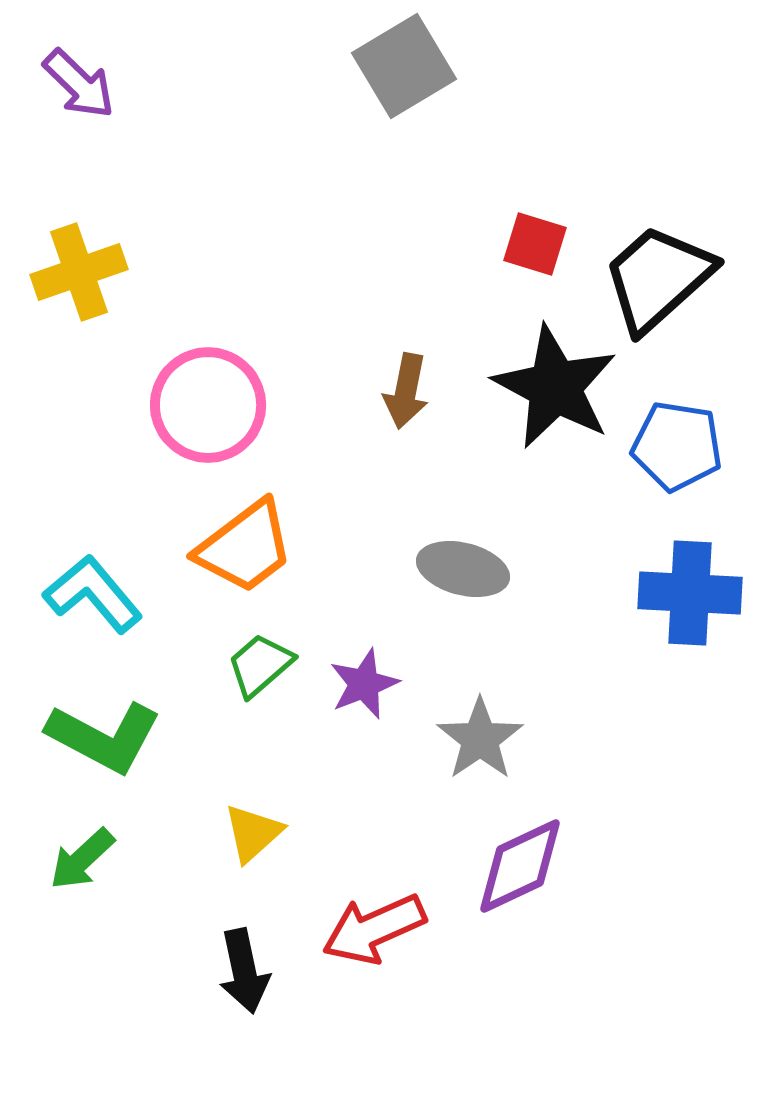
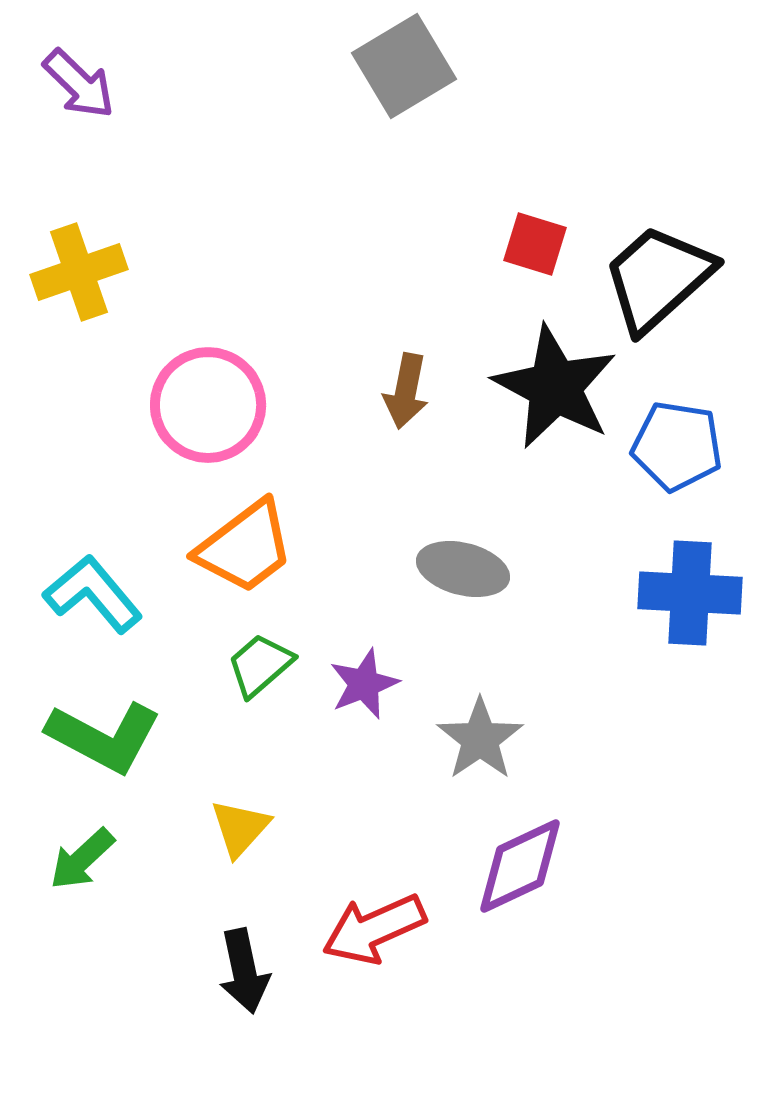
yellow triangle: moved 13 px left, 5 px up; rotated 6 degrees counterclockwise
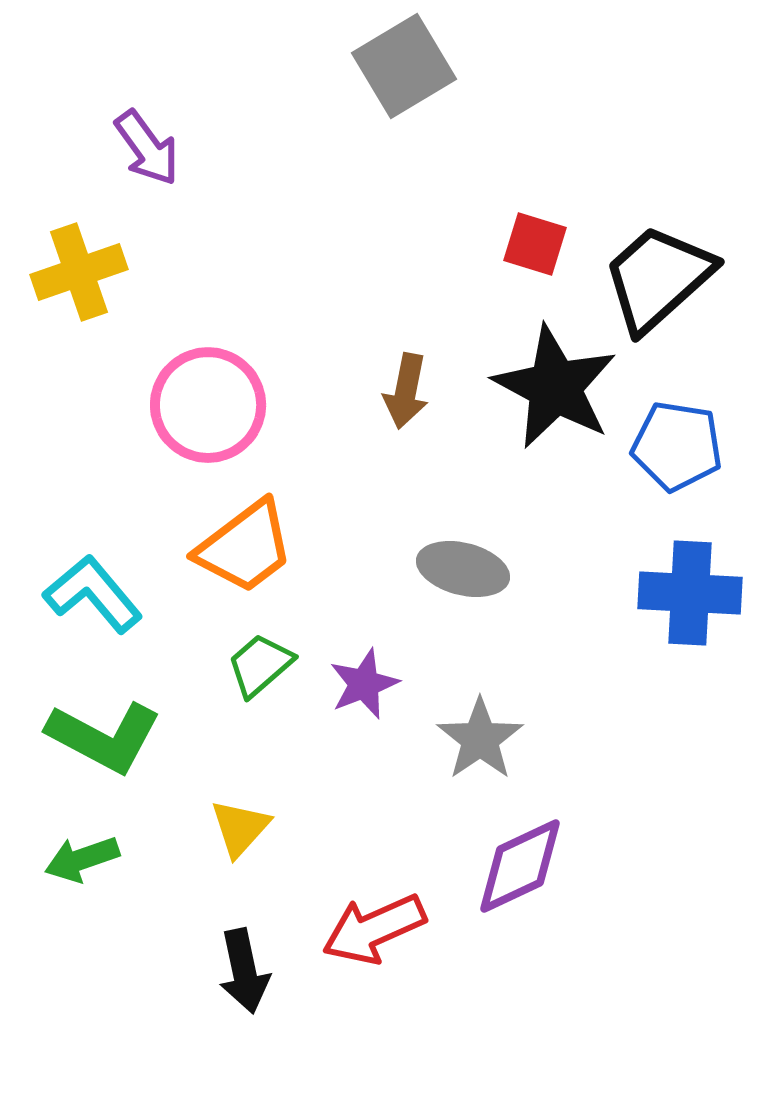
purple arrow: moved 68 px right, 64 px down; rotated 10 degrees clockwise
green arrow: rotated 24 degrees clockwise
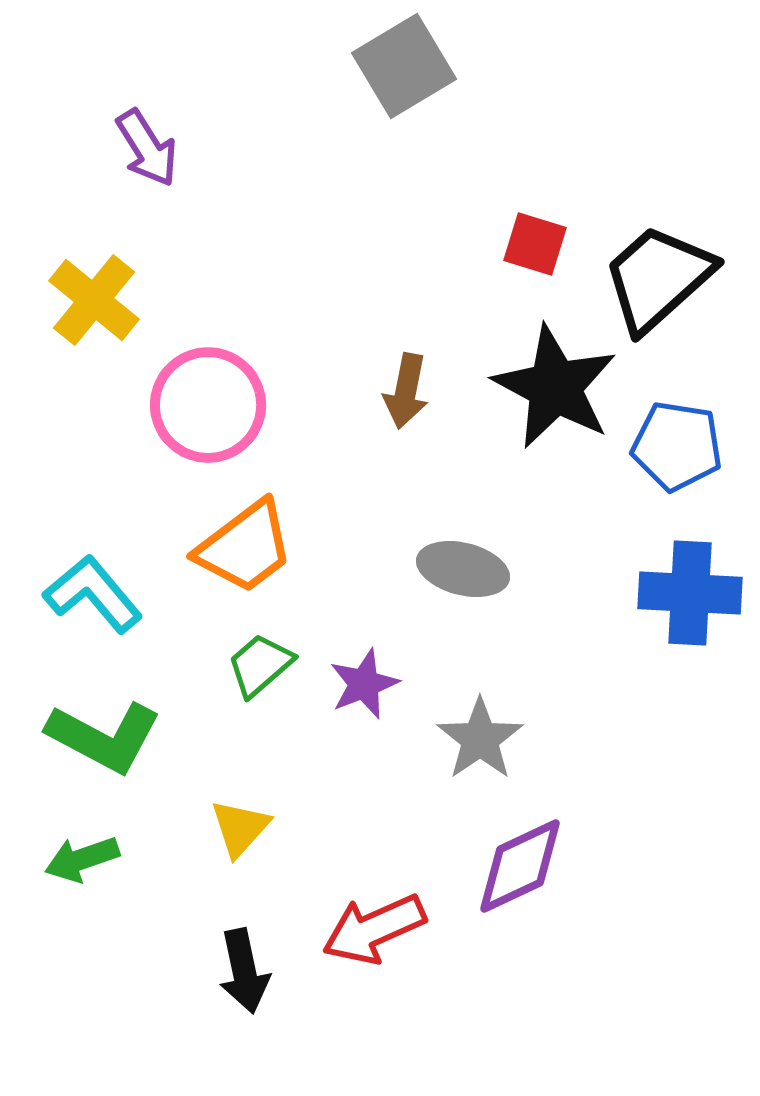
purple arrow: rotated 4 degrees clockwise
yellow cross: moved 15 px right, 28 px down; rotated 32 degrees counterclockwise
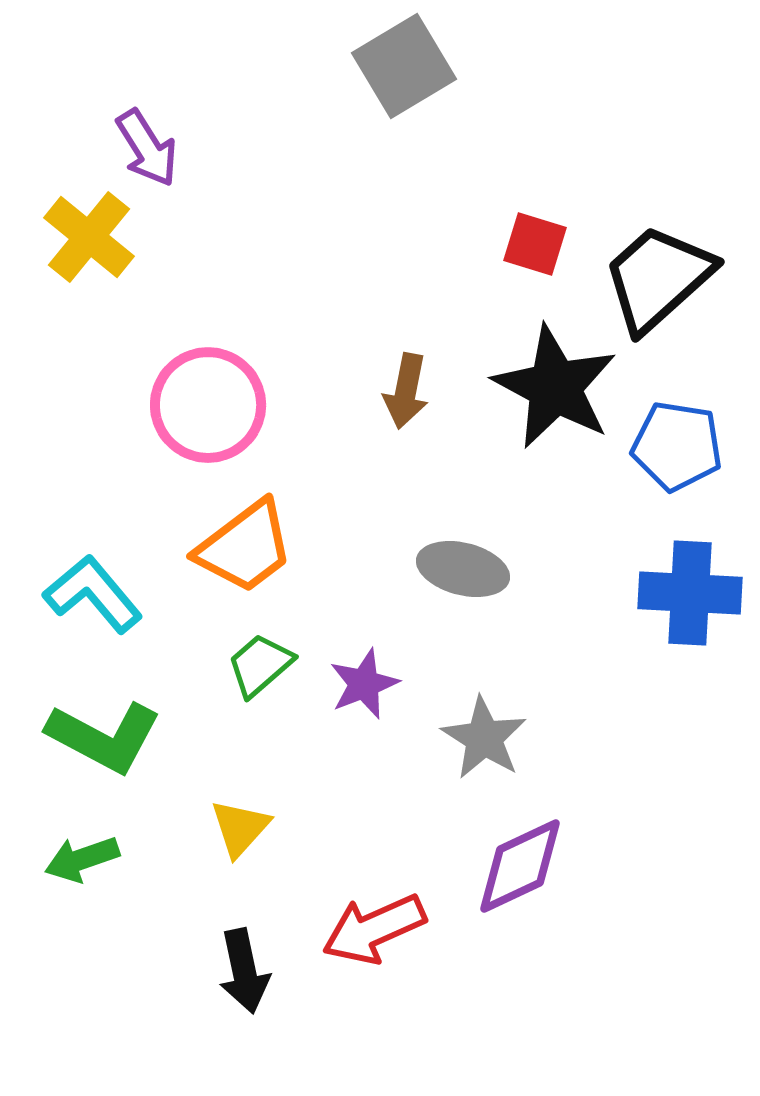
yellow cross: moved 5 px left, 63 px up
gray star: moved 4 px right, 1 px up; rotated 6 degrees counterclockwise
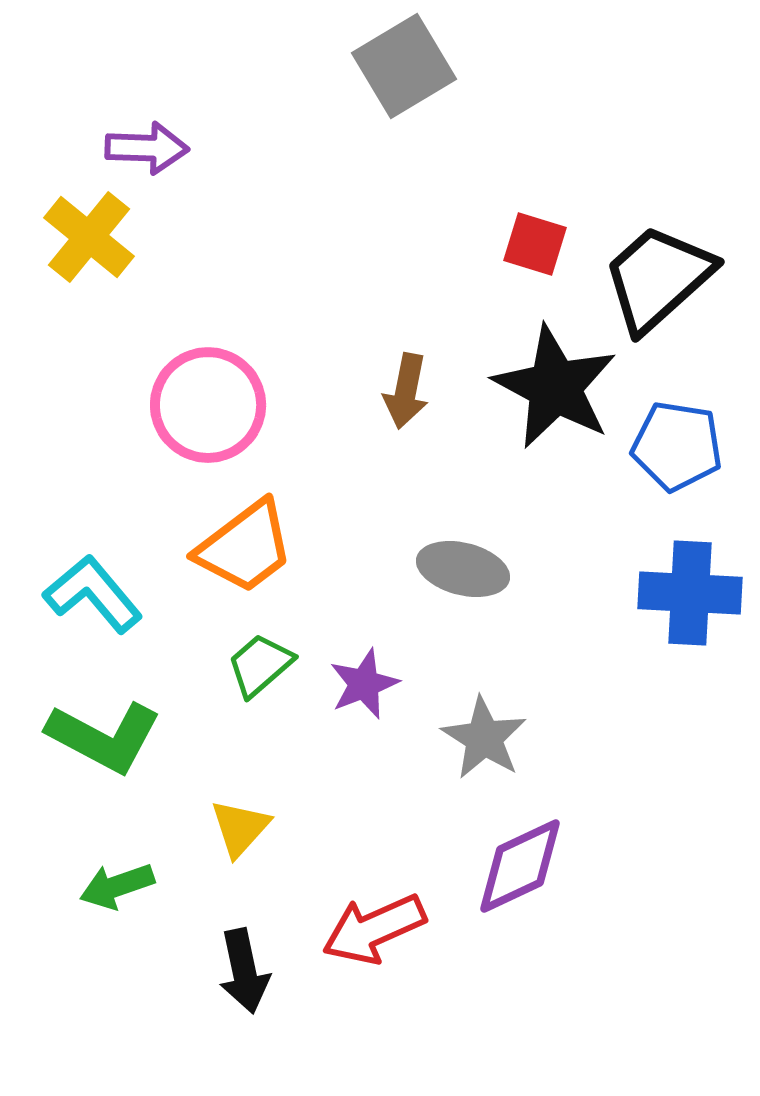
purple arrow: rotated 56 degrees counterclockwise
green arrow: moved 35 px right, 27 px down
